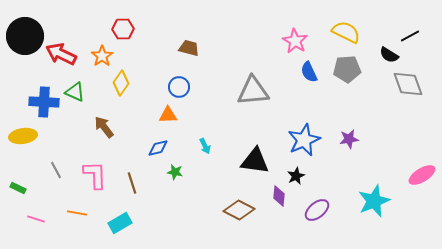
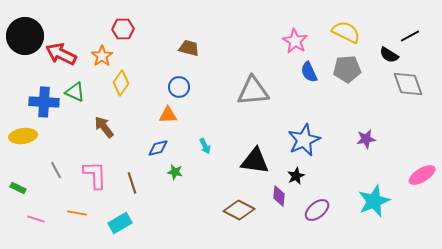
purple star: moved 17 px right
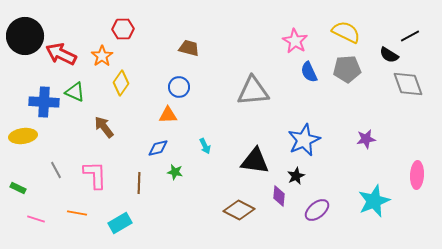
pink ellipse: moved 5 px left; rotated 56 degrees counterclockwise
brown line: moved 7 px right; rotated 20 degrees clockwise
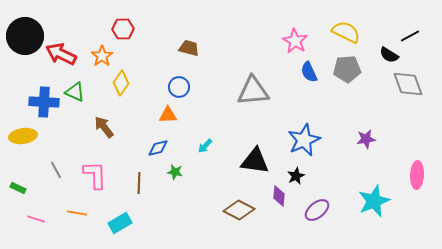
cyan arrow: rotated 70 degrees clockwise
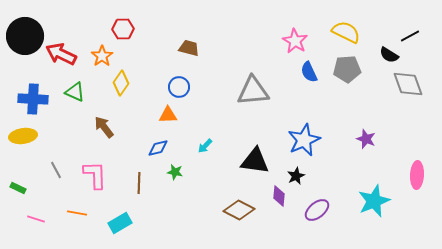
blue cross: moved 11 px left, 3 px up
purple star: rotated 30 degrees clockwise
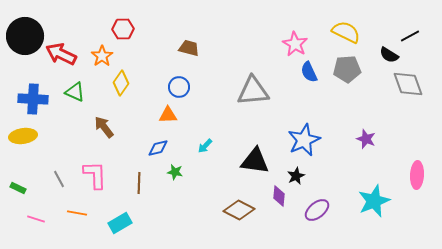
pink star: moved 3 px down
gray line: moved 3 px right, 9 px down
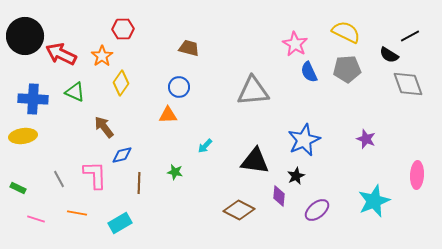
blue diamond: moved 36 px left, 7 px down
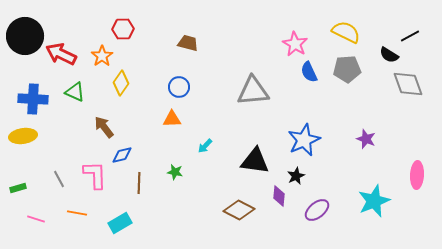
brown trapezoid: moved 1 px left, 5 px up
orange triangle: moved 4 px right, 4 px down
green rectangle: rotated 42 degrees counterclockwise
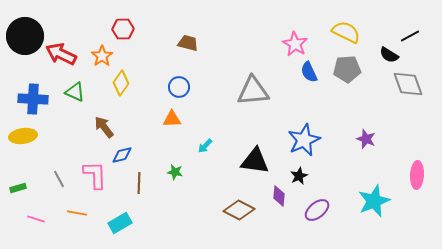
black star: moved 3 px right
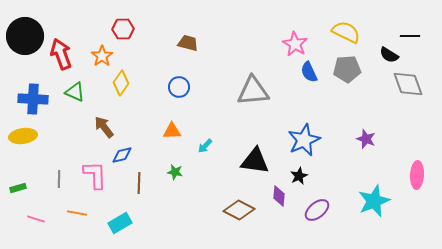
black line: rotated 30 degrees clockwise
red arrow: rotated 44 degrees clockwise
orange triangle: moved 12 px down
gray line: rotated 30 degrees clockwise
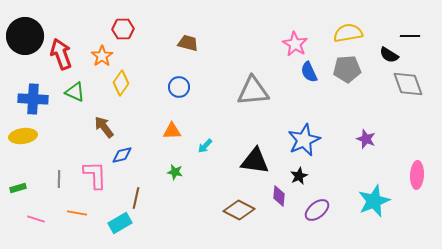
yellow semicircle: moved 2 px right, 1 px down; rotated 36 degrees counterclockwise
brown line: moved 3 px left, 15 px down; rotated 10 degrees clockwise
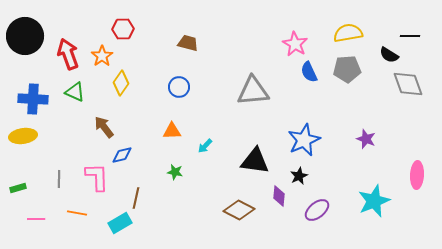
red arrow: moved 7 px right
pink L-shape: moved 2 px right, 2 px down
pink line: rotated 18 degrees counterclockwise
